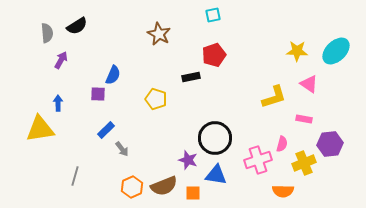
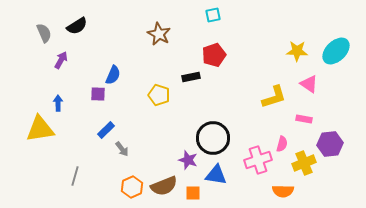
gray semicircle: moved 3 px left; rotated 18 degrees counterclockwise
yellow pentagon: moved 3 px right, 4 px up
black circle: moved 2 px left
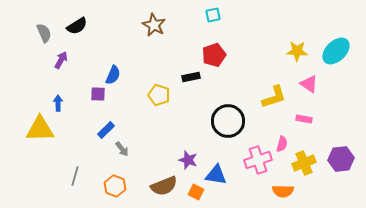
brown star: moved 5 px left, 9 px up
yellow triangle: rotated 8 degrees clockwise
black circle: moved 15 px right, 17 px up
purple hexagon: moved 11 px right, 15 px down
orange hexagon: moved 17 px left, 1 px up; rotated 15 degrees counterclockwise
orange square: moved 3 px right, 1 px up; rotated 28 degrees clockwise
